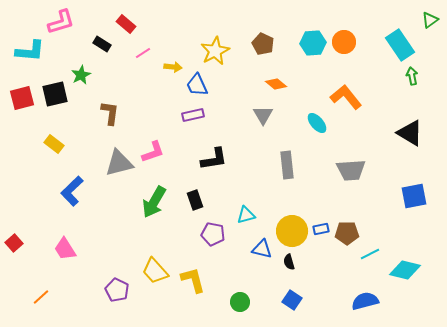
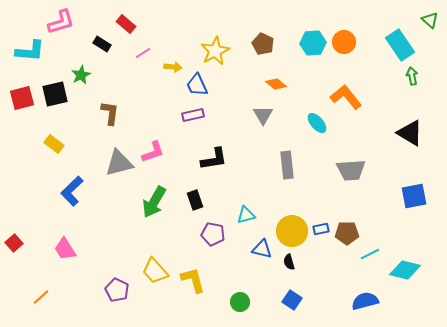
green triangle at (430, 20): rotated 42 degrees counterclockwise
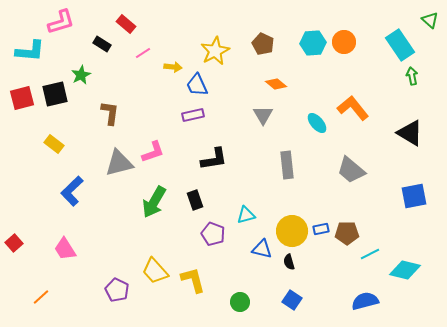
orange L-shape at (346, 97): moved 7 px right, 11 px down
gray trapezoid at (351, 170): rotated 44 degrees clockwise
purple pentagon at (213, 234): rotated 10 degrees clockwise
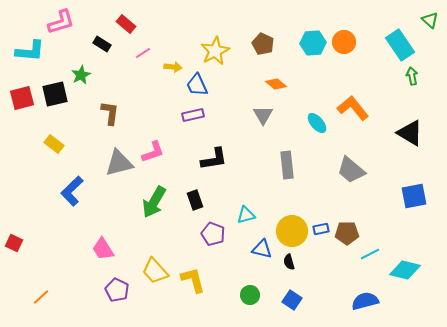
red square at (14, 243): rotated 24 degrees counterclockwise
pink trapezoid at (65, 249): moved 38 px right
green circle at (240, 302): moved 10 px right, 7 px up
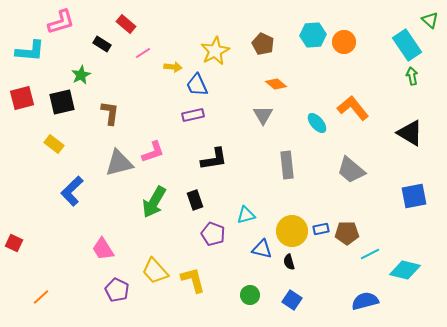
cyan hexagon at (313, 43): moved 8 px up
cyan rectangle at (400, 45): moved 7 px right
black square at (55, 94): moved 7 px right, 8 px down
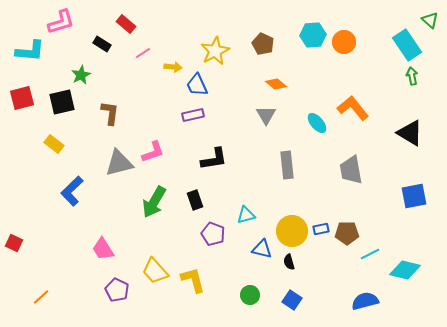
gray triangle at (263, 115): moved 3 px right
gray trapezoid at (351, 170): rotated 40 degrees clockwise
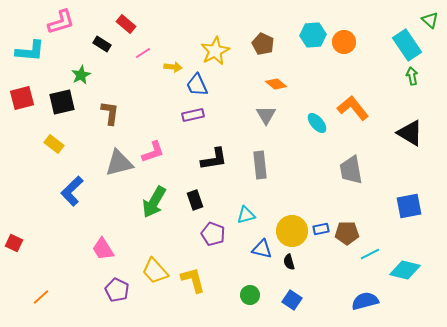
gray rectangle at (287, 165): moved 27 px left
blue square at (414, 196): moved 5 px left, 10 px down
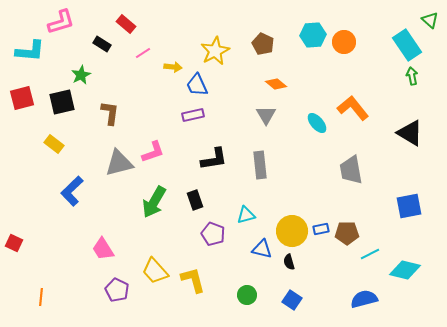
green circle at (250, 295): moved 3 px left
orange line at (41, 297): rotated 42 degrees counterclockwise
blue semicircle at (365, 301): moved 1 px left, 2 px up
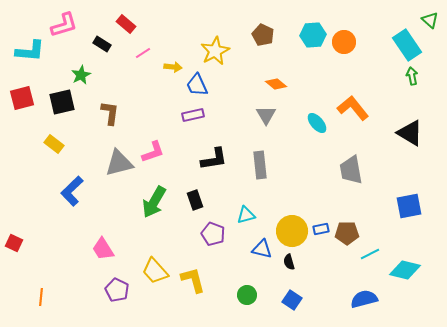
pink L-shape at (61, 22): moved 3 px right, 3 px down
brown pentagon at (263, 44): moved 9 px up
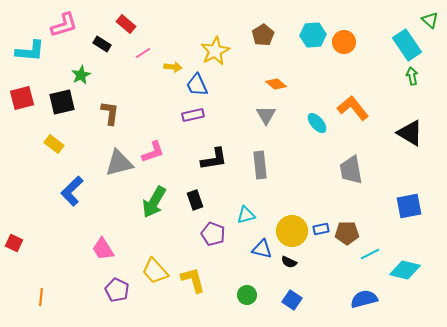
brown pentagon at (263, 35): rotated 15 degrees clockwise
black semicircle at (289, 262): rotated 49 degrees counterclockwise
